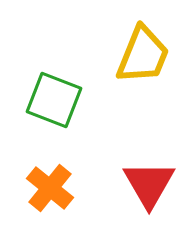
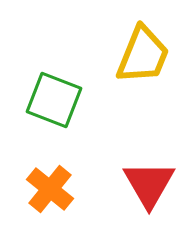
orange cross: moved 1 px down
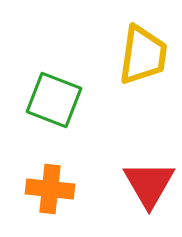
yellow trapezoid: rotated 14 degrees counterclockwise
orange cross: rotated 33 degrees counterclockwise
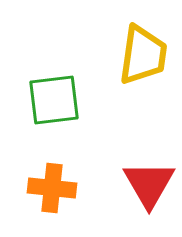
green square: rotated 28 degrees counterclockwise
orange cross: moved 2 px right, 1 px up
